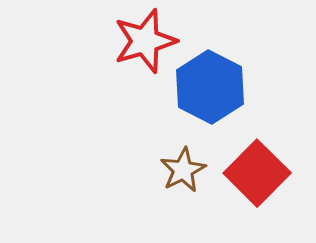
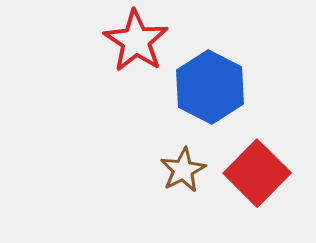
red star: moved 9 px left; rotated 22 degrees counterclockwise
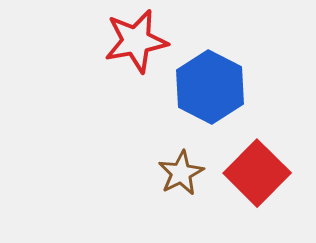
red star: rotated 28 degrees clockwise
brown star: moved 2 px left, 3 px down
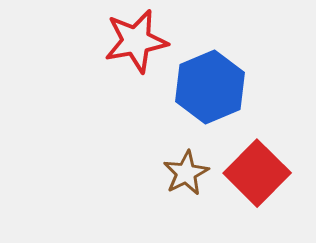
blue hexagon: rotated 10 degrees clockwise
brown star: moved 5 px right
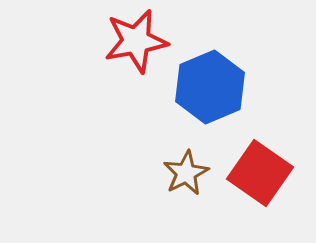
red square: moved 3 px right; rotated 10 degrees counterclockwise
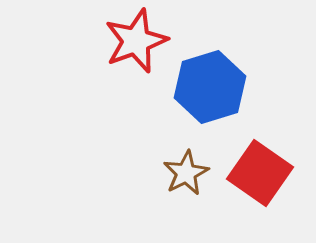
red star: rotated 10 degrees counterclockwise
blue hexagon: rotated 6 degrees clockwise
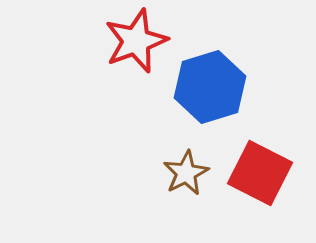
red square: rotated 8 degrees counterclockwise
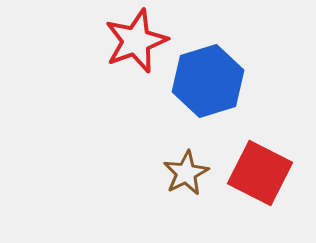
blue hexagon: moved 2 px left, 6 px up
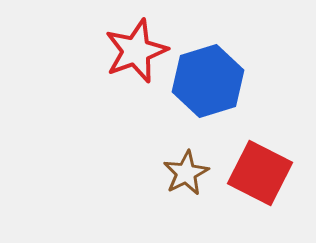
red star: moved 10 px down
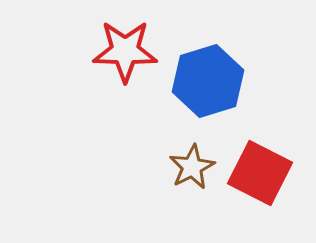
red star: moved 11 px left; rotated 22 degrees clockwise
brown star: moved 6 px right, 6 px up
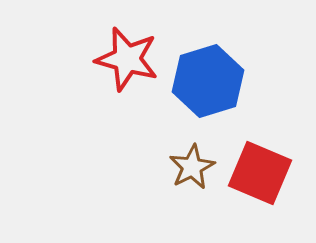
red star: moved 2 px right, 8 px down; rotated 14 degrees clockwise
red square: rotated 4 degrees counterclockwise
